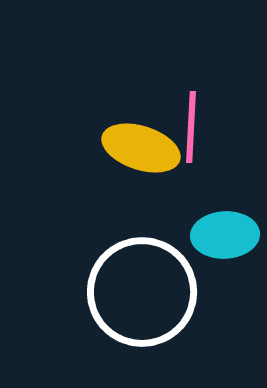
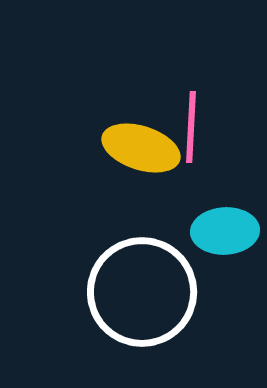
cyan ellipse: moved 4 px up
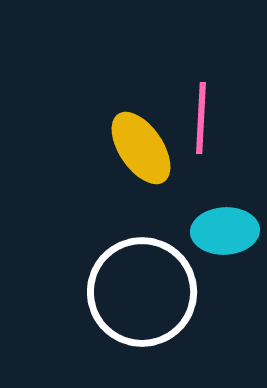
pink line: moved 10 px right, 9 px up
yellow ellipse: rotated 38 degrees clockwise
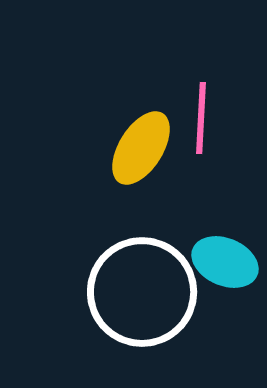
yellow ellipse: rotated 66 degrees clockwise
cyan ellipse: moved 31 px down; rotated 26 degrees clockwise
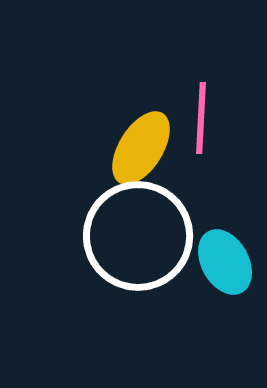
cyan ellipse: rotated 38 degrees clockwise
white circle: moved 4 px left, 56 px up
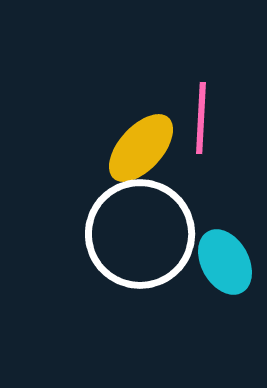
yellow ellipse: rotated 10 degrees clockwise
white circle: moved 2 px right, 2 px up
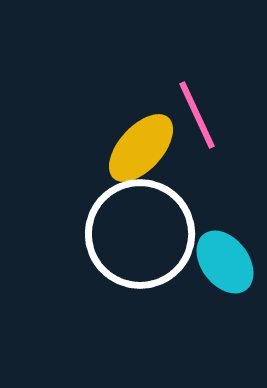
pink line: moved 4 px left, 3 px up; rotated 28 degrees counterclockwise
cyan ellipse: rotated 8 degrees counterclockwise
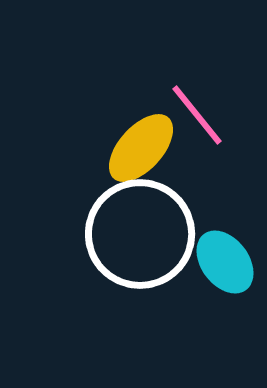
pink line: rotated 14 degrees counterclockwise
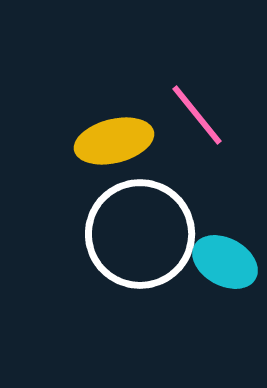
yellow ellipse: moved 27 px left, 7 px up; rotated 34 degrees clockwise
cyan ellipse: rotated 24 degrees counterclockwise
